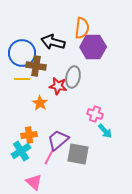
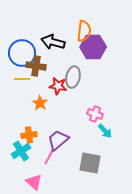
orange semicircle: moved 2 px right, 3 px down
gray square: moved 12 px right, 9 px down
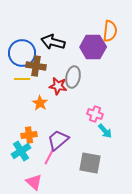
orange semicircle: moved 26 px right
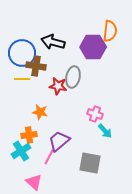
orange star: moved 9 px down; rotated 21 degrees counterclockwise
purple trapezoid: moved 1 px right, 1 px down
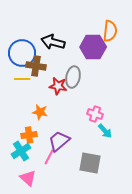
pink triangle: moved 6 px left, 4 px up
